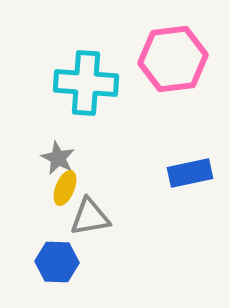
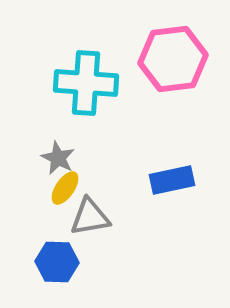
blue rectangle: moved 18 px left, 7 px down
yellow ellipse: rotated 12 degrees clockwise
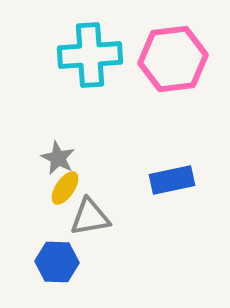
cyan cross: moved 4 px right, 28 px up; rotated 8 degrees counterclockwise
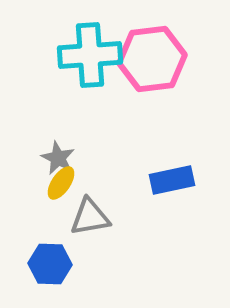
pink hexagon: moved 21 px left
yellow ellipse: moved 4 px left, 5 px up
blue hexagon: moved 7 px left, 2 px down
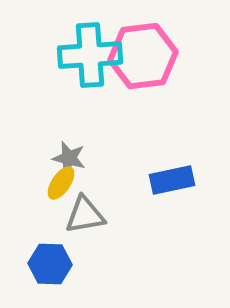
pink hexagon: moved 9 px left, 3 px up
gray star: moved 11 px right; rotated 12 degrees counterclockwise
gray triangle: moved 5 px left, 2 px up
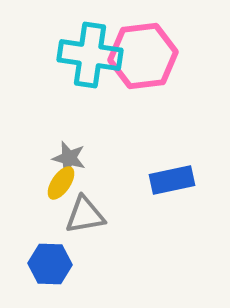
cyan cross: rotated 12 degrees clockwise
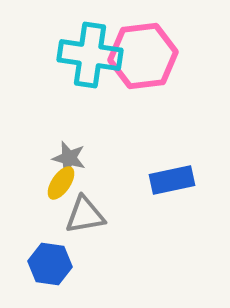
blue hexagon: rotated 6 degrees clockwise
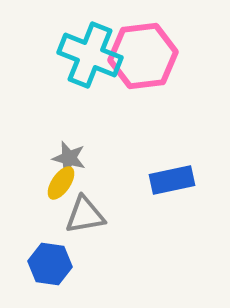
cyan cross: rotated 14 degrees clockwise
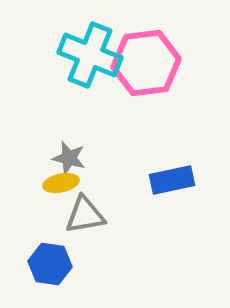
pink hexagon: moved 3 px right, 7 px down
yellow ellipse: rotated 44 degrees clockwise
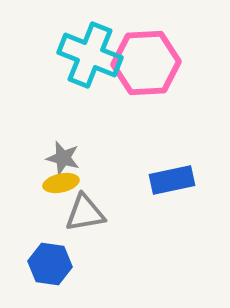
pink hexagon: rotated 4 degrees clockwise
gray star: moved 6 px left
gray triangle: moved 2 px up
